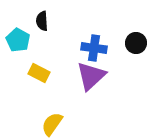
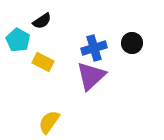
black semicircle: rotated 120 degrees counterclockwise
black circle: moved 4 px left
blue cross: rotated 25 degrees counterclockwise
yellow rectangle: moved 4 px right, 11 px up
yellow semicircle: moved 3 px left, 2 px up
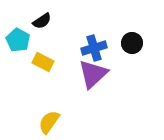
purple triangle: moved 2 px right, 2 px up
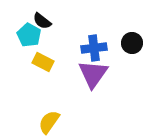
black semicircle: rotated 72 degrees clockwise
cyan pentagon: moved 11 px right, 5 px up
blue cross: rotated 10 degrees clockwise
purple triangle: rotated 12 degrees counterclockwise
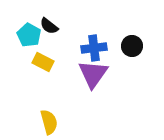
black semicircle: moved 7 px right, 5 px down
black circle: moved 3 px down
yellow semicircle: rotated 130 degrees clockwise
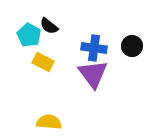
blue cross: rotated 15 degrees clockwise
purple triangle: rotated 12 degrees counterclockwise
yellow semicircle: rotated 70 degrees counterclockwise
